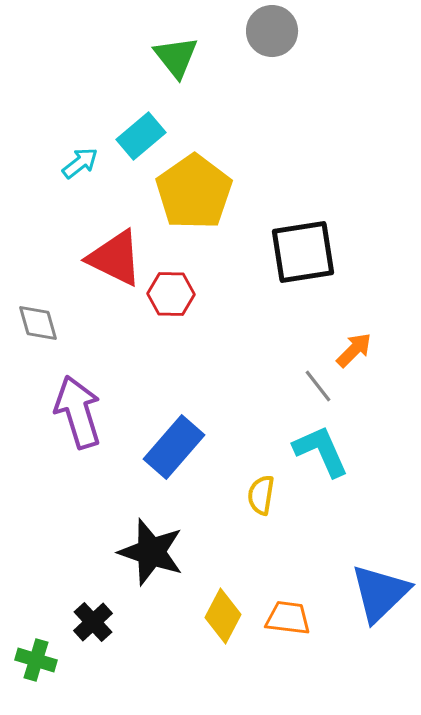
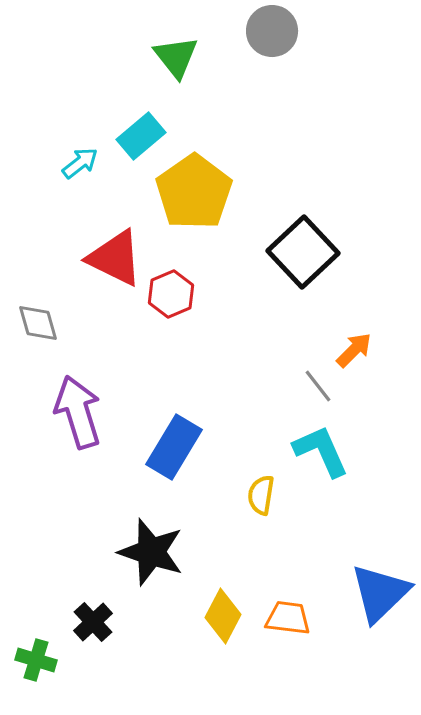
black square: rotated 34 degrees counterclockwise
red hexagon: rotated 24 degrees counterclockwise
blue rectangle: rotated 10 degrees counterclockwise
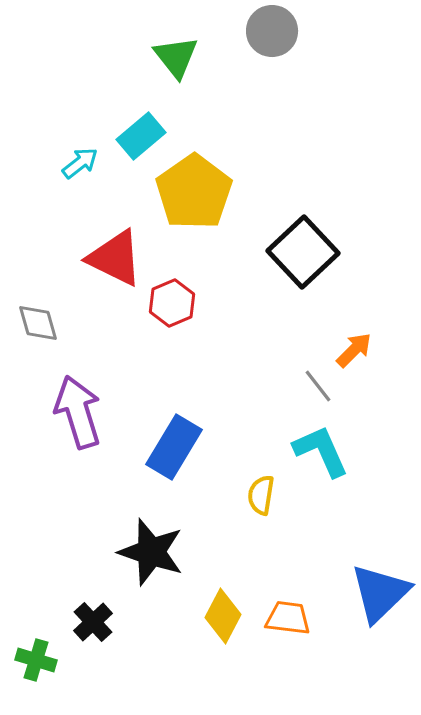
red hexagon: moved 1 px right, 9 px down
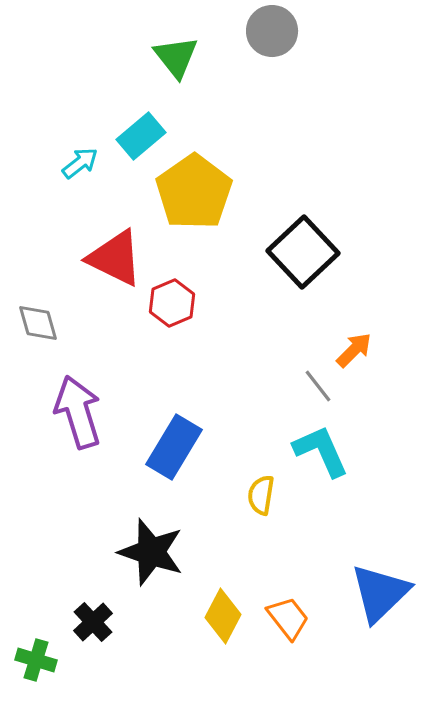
orange trapezoid: rotated 45 degrees clockwise
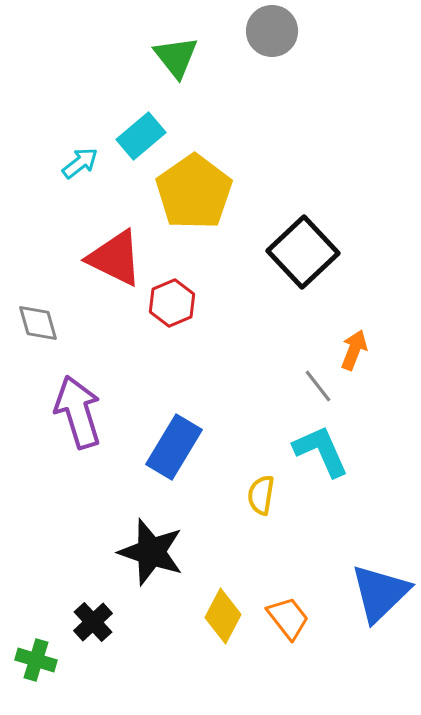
orange arrow: rotated 24 degrees counterclockwise
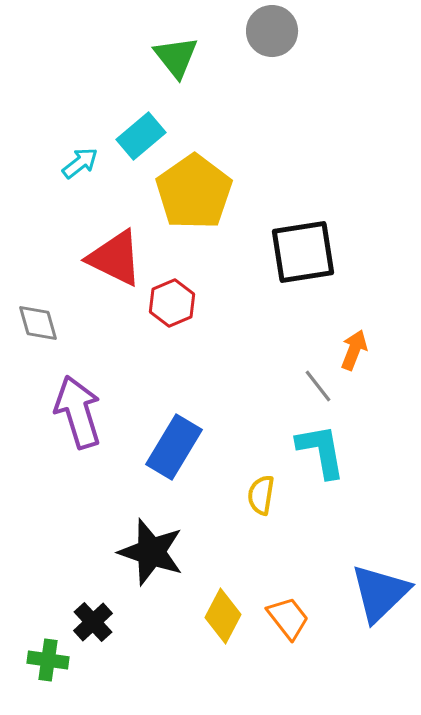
black square: rotated 34 degrees clockwise
cyan L-shape: rotated 14 degrees clockwise
green cross: moved 12 px right; rotated 9 degrees counterclockwise
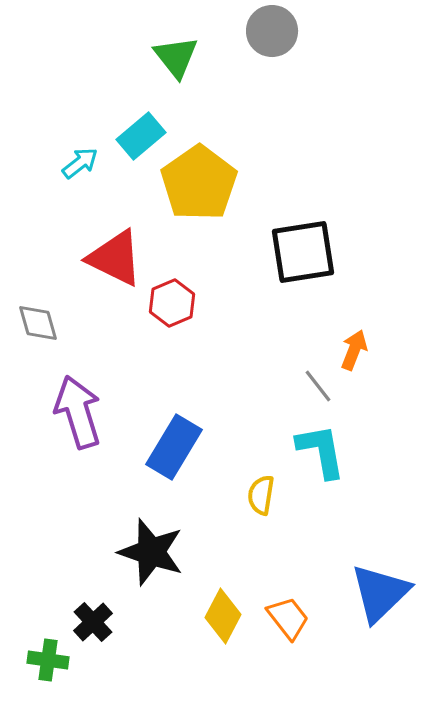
yellow pentagon: moved 5 px right, 9 px up
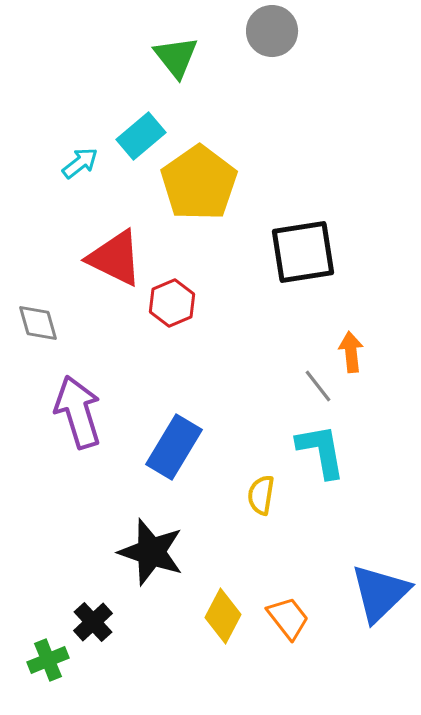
orange arrow: moved 3 px left, 2 px down; rotated 27 degrees counterclockwise
green cross: rotated 30 degrees counterclockwise
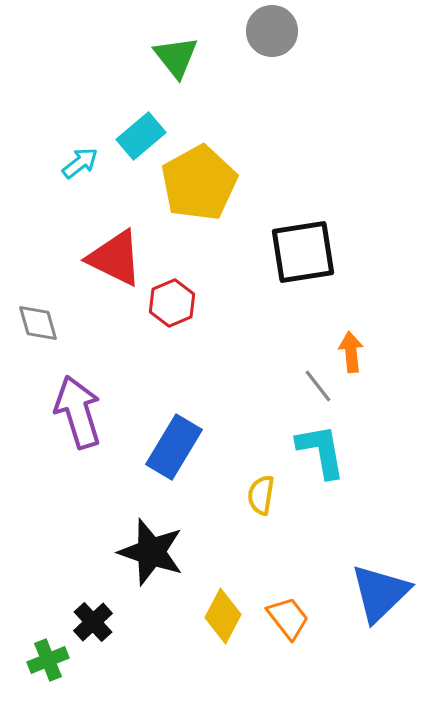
yellow pentagon: rotated 6 degrees clockwise
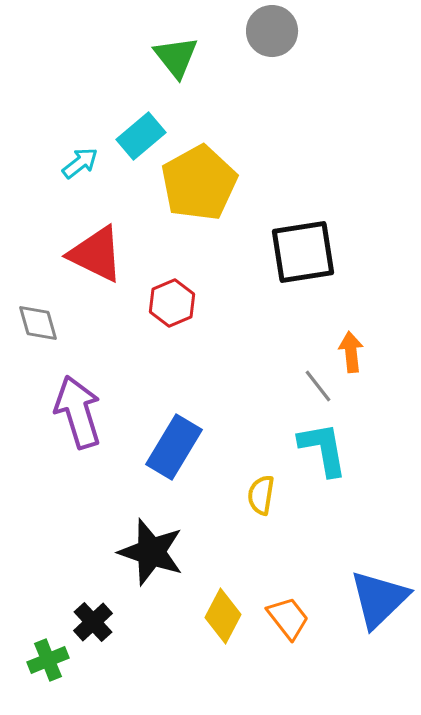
red triangle: moved 19 px left, 4 px up
cyan L-shape: moved 2 px right, 2 px up
blue triangle: moved 1 px left, 6 px down
